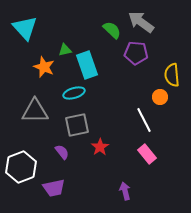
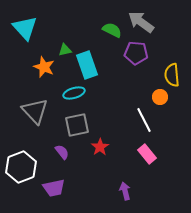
green semicircle: rotated 18 degrees counterclockwise
gray triangle: rotated 48 degrees clockwise
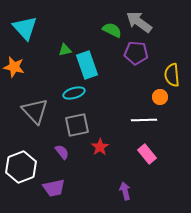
gray arrow: moved 2 px left
orange star: moved 30 px left; rotated 10 degrees counterclockwise
white line: rotated 65 degrees counterclockwise
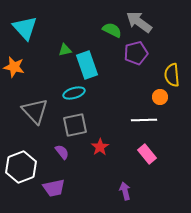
purple pentagon: rotated 20 degrees counterclockwise
gray square: moved 2 px left
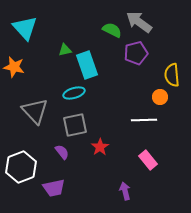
pink rectangle: moved 1 px right, 6 px down
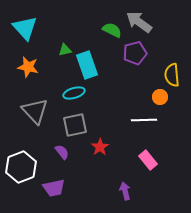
purple pentagon: moved 1 px left
orange star: moved 14 px right
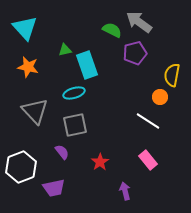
yellow semicircle: rotated 15 degrees clockwise
white line: moved 4 px right, 1 px down; rotated 35 degrees clockwise
red star: moved 15 px down
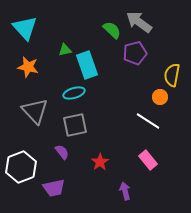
green semicircle: rotated 18 degrees clockwise
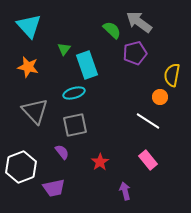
cyan triangle: moved 4 px right, 2 px up
green triangle: moved 1 px left, 1 px up; rotated 40 degrees counterclockwise
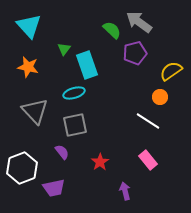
yellow semicircle: moved 1 px left, 4 px up; rotated 45 degrees clockwise
white hexagon: moved 1 px right, 1 px down
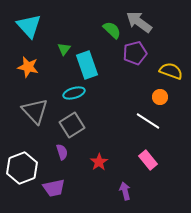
yellow semicircle: rotated 55 degrees clockwise
gray square: moved 3 px left; rotated 20 degrees counterclockwise
purple semicircle: rotated 21 degrees clockwise
red star: moved 1 px left
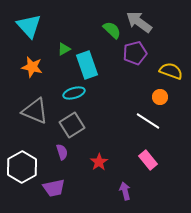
green triangle: rotated 24 degrees clockwise
orange star: moved 4 px right
gray triangle: rotated 24 degrees counterclockwise
white hexagon: moved 1 px up; rotated 8 degrees counterclockwise
